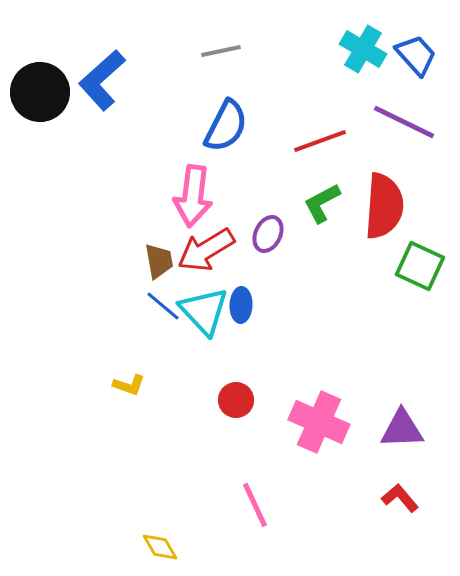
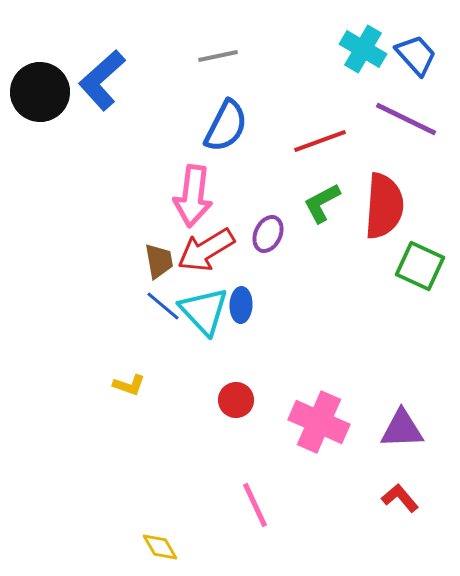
gray line: moved 3 px left, 5 px down
purple line: moved 2 px right, 3 px up
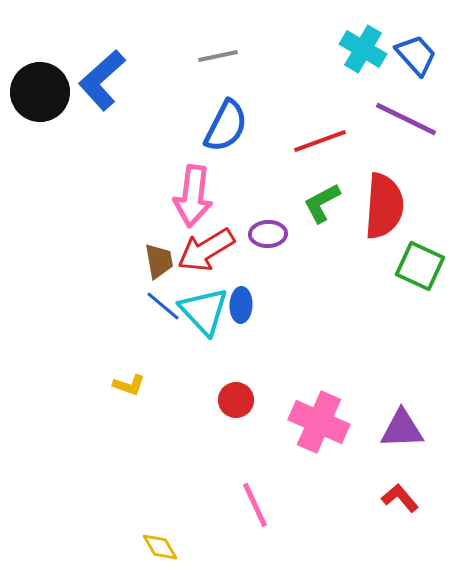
purple ellipse: rotated 63 degrees clockwise
